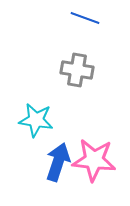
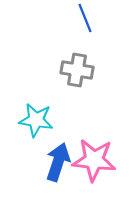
blue line: rotated 48 degrees clockwise
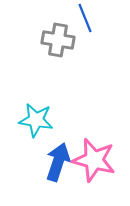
gray cross: moved 19 px left, 30 px up
pink star: rotated 9 degrees clockwise
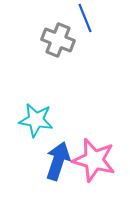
gray cross: rotated 12 degrees clockwise
blue arrow: moved 1 px up
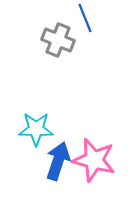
cyan star: moved 9 px down; rotated 8 degrees counterclockwise
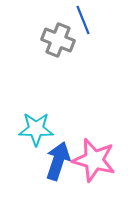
blue line: moved 2 px left, 2 px down
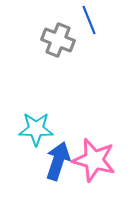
blue line: moved 6 px right
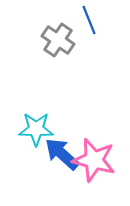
gray cross: rotated 12 degrees clockwise
blue arrow: moved 4 px right, 7 px up; rotated 66 degrees counterclockwise
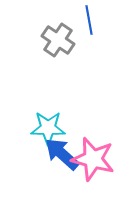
blue line: rotated 12 degrees clockwise
cyan star: moved 12 px right, 1 px up
pink star: moved 1 px left, 1 px up
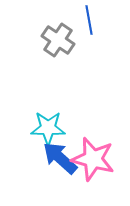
blue arrow: moved 2 px left, 4 px down
